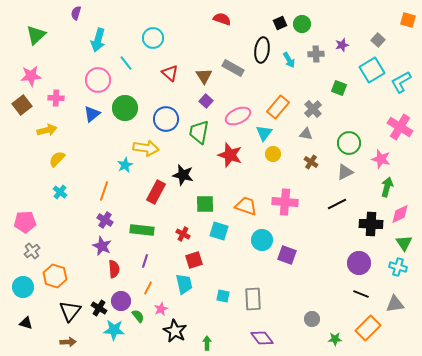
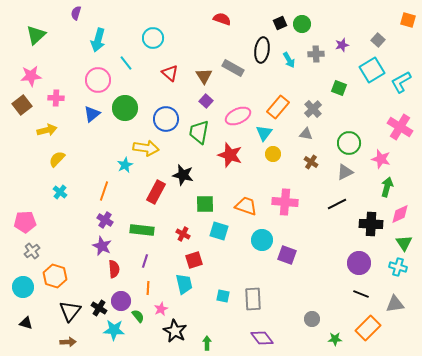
orange line at (148, 288): rotated 24 degrees counterclockwise
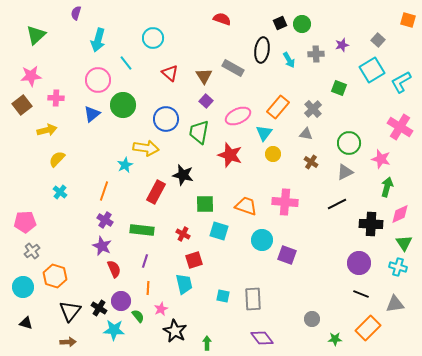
green circle at (125, 108): moved 2 px left, 3 px up
red semicircle at (114, 269): rotated 18 degrees counterclockwise
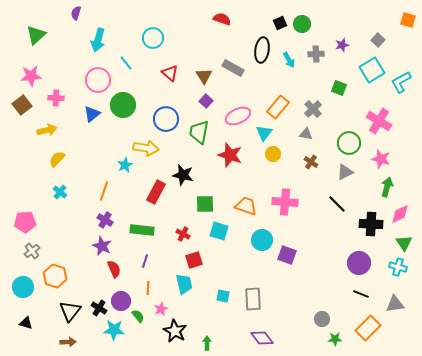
pink cross at (400, 127): moved 21 px left, 6 px up
black line at (337, 204): rotated 72 degrees clockwise
gray circle at (312, 319): moved 10 px right
